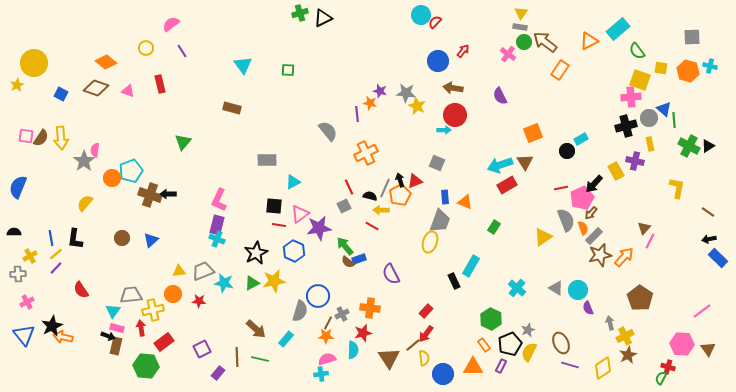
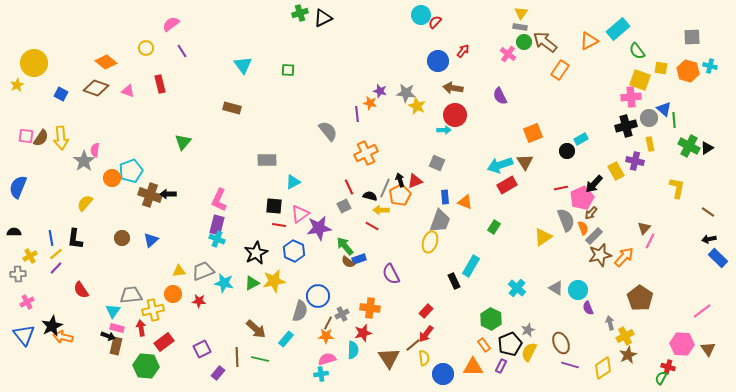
black triangle at (708, 146): moved 1 px left, 2 px down
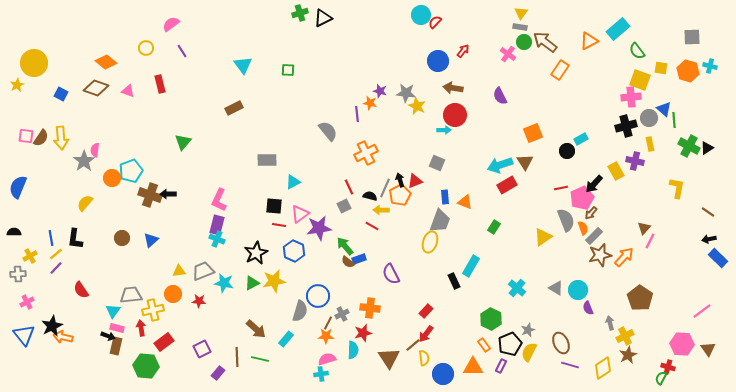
brown rectangle at (232, 108): moved 2 px right; rotated 42 degrees counterclockwise
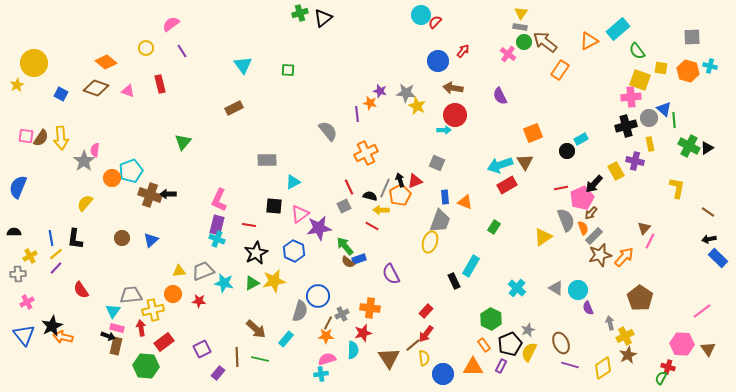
black triangle at (323, 18): rotated 12 degrees counterclockwise
red line at (279, 225): moved 30 px left
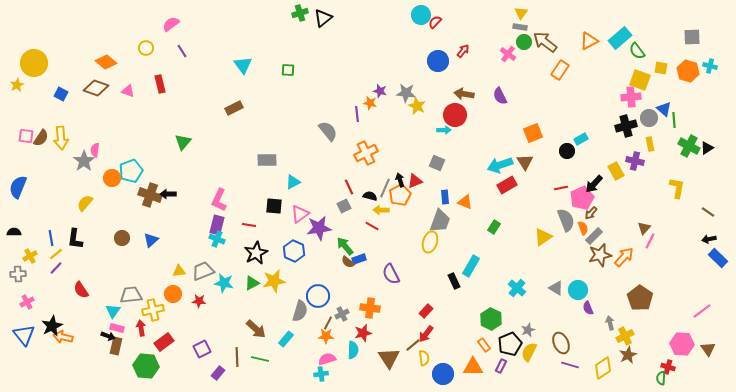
cyan rectangle at (618, 29): moved 2 px right, 9 px down
brown arrow at (453, 88): moved 11 px right, 6 px down
green semicircle at (661, 378): rotated 24 degrees counterclockwise
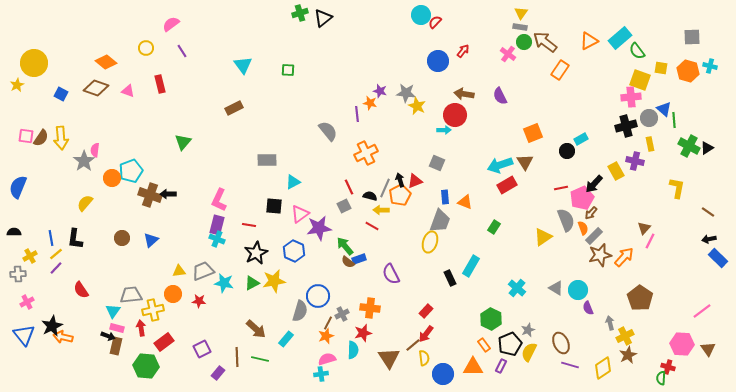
black rectangle at (454, 281): moved 4 px left, 3 px up
orange star at (326, 336): rotated 21 degrees counterclockwise
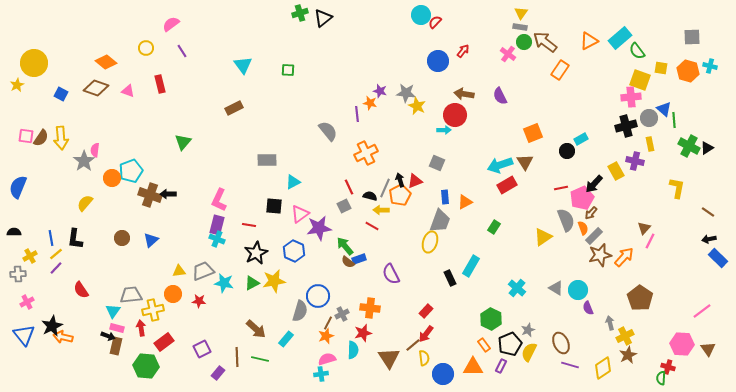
orange triangle at (465, 202): rotated 49 degrees counterclockwise
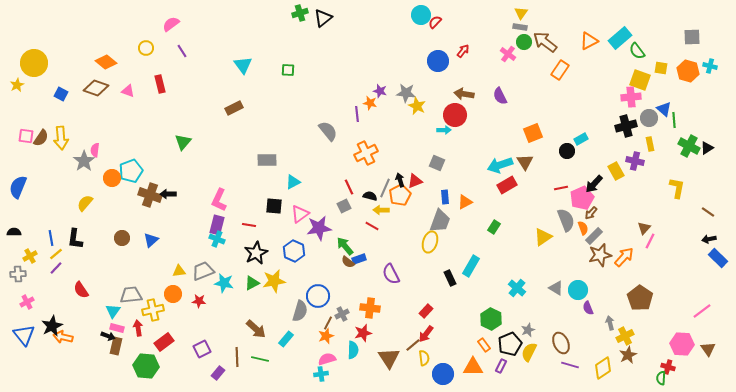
red arrow at (141, 328): moved 3 px left
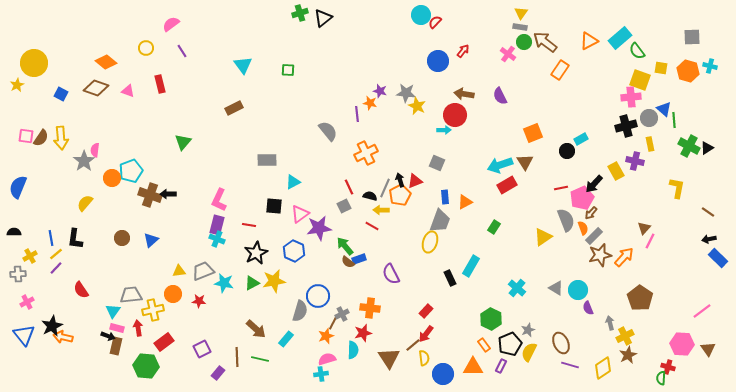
brown line at (328, 323): moved 5 px right
